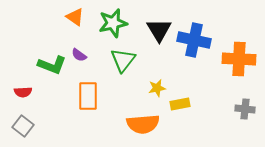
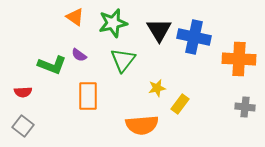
blue cross: moved 3 px up
yellow rectangle: rotated 42 degrees counterclockwise
gray cross: moved 2 px up
orange semicircle: moved 1 px left, 1 px down
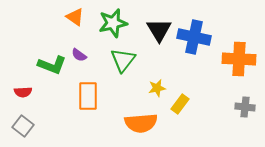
orange semicircle: moved 1 px left, 2 px up
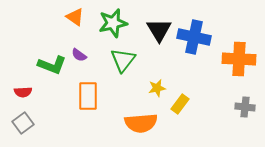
gray square: moved 3 px up; rotated 15 degrees clockwise
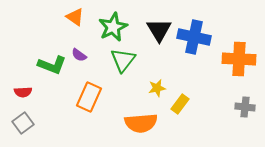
green star: moved 4 px down; rotated 12 degrees counterclockwise
orange rectangle: moved 1 px right, 1 px down; rotated 24 degrees clockwise
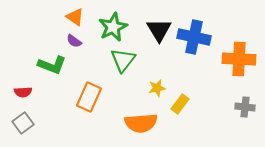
purple semicircle: moved 5 px left, 14 px up
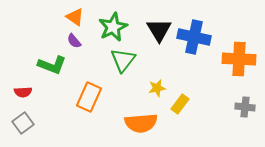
purple semicircle: rotated 14 degrees clockwise
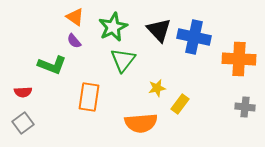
black triangle: rotated 12 degrees counterclockwise
orange rectangle: rotated 16 degrees counterclockwise
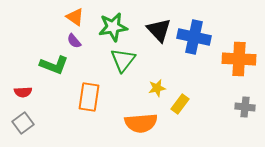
green star: rotated 16 degrees clockwise
green L-shape: moved 2 px right
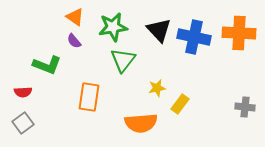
orange cross: moved 26 px up
green L-shape: moved 7 px left
